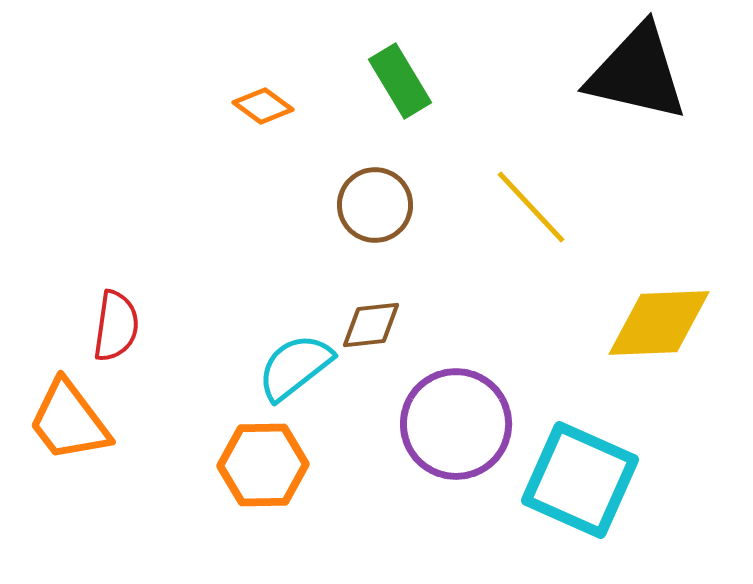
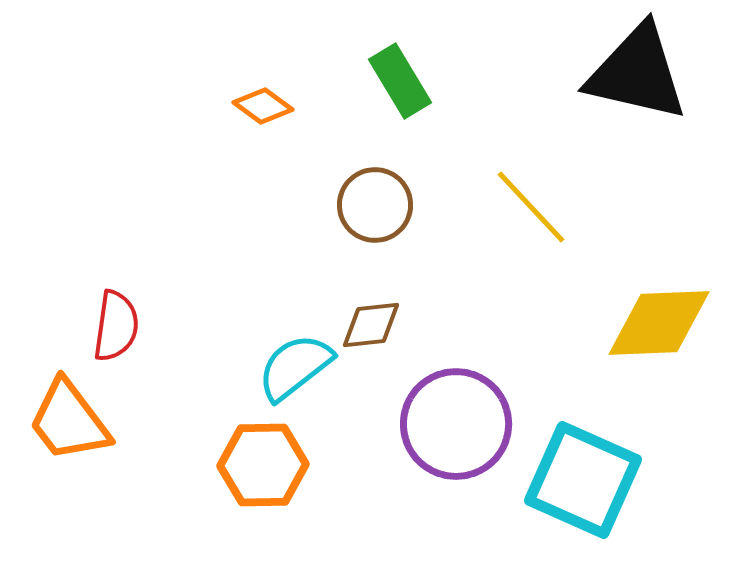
cyan square: moved 3 px right
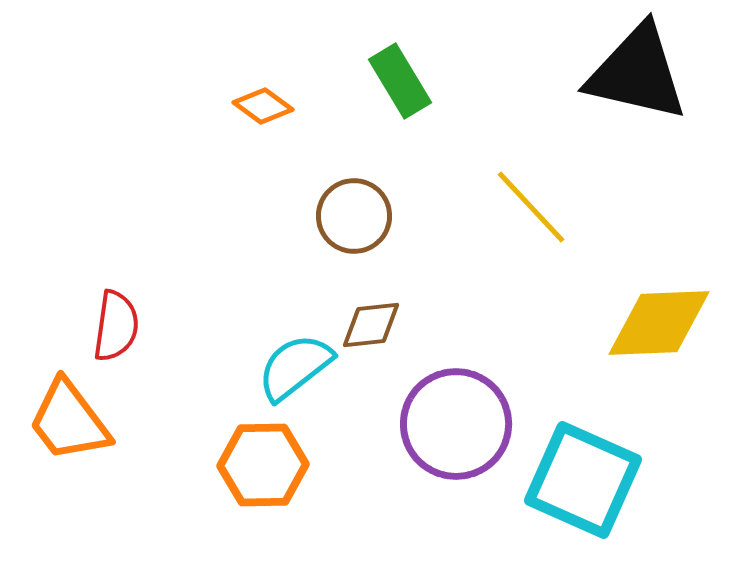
brown circle: moved 21 px left, 11 px down
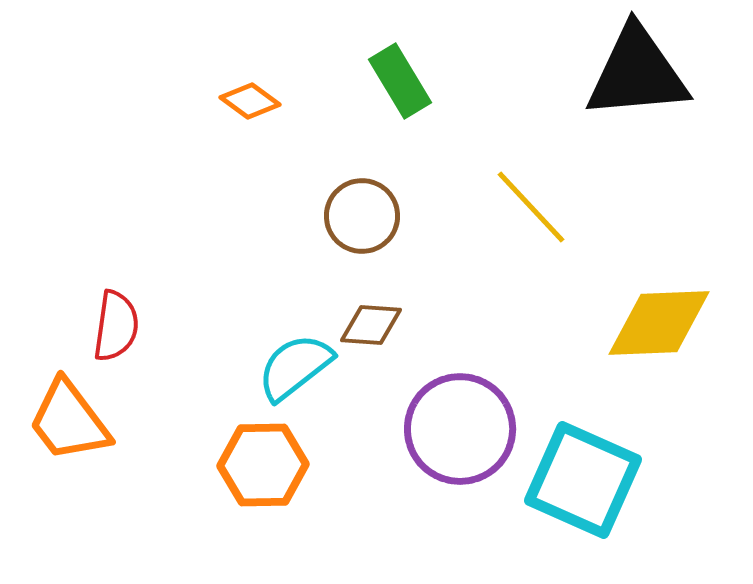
black triangle: rotated 18 degrees counterclockwise
orange diamond: moved 13 px left, 5 px up
brown circle: moved 8 px right
brown diamond: rotated 10 degrees clockwise
purple circle: moved 4 px right, 5 px down
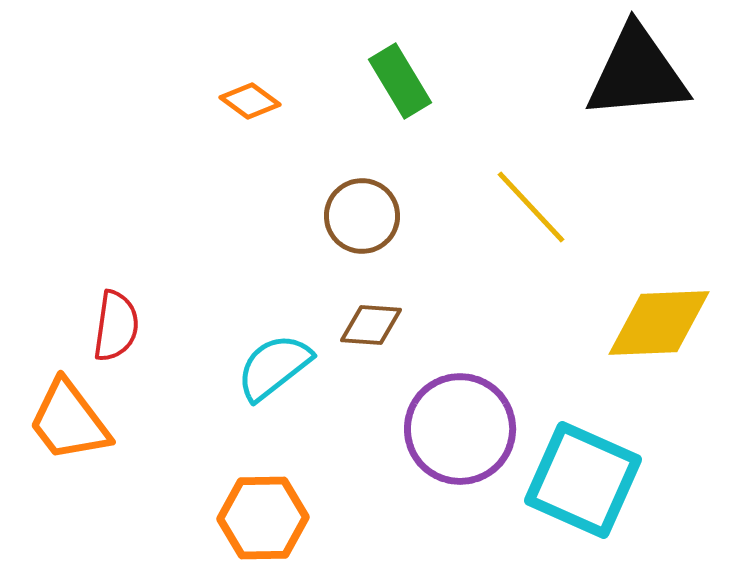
cyan semicircle: moved 21 px left
orange hexagon: moved 53 px down
